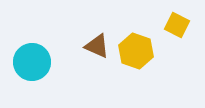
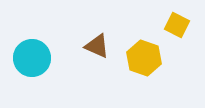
yellow hexagon: moved 8 px right, 7 px down
cyan circle: moved 4 px up
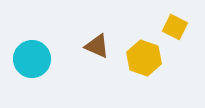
yellow square: moved 2 px left, 2 px down
cyan circle: moved 1 px down
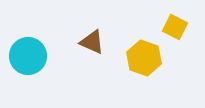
brown triangle: moved 5 px left, 4 px up
cyan circle: moved 4 px left, 3 px up
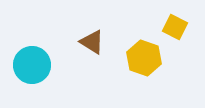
brown triangle: rotated 8 degrees clockwise
cyan circle: moved 4 px right, 9 px down
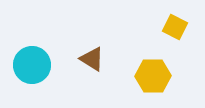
brown triangle: moved 17 px down
yellow hexagon: moved 9 px right, 18 px down; rotated 20 degrees counterclockwise
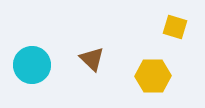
yellow square: rotated 10 degrees counterclockwise
brown triangle: rotated 12 degrees clockwise
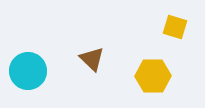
cyan circle: moved 4 px left, 6 px down
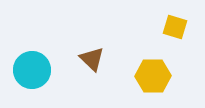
cyan circle: moved 4 px right, 1 px up
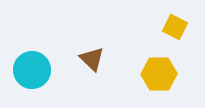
yellow square: rotated 10 degrees clockwise
yellow hexagon: moved 6 px right, 2 px up
